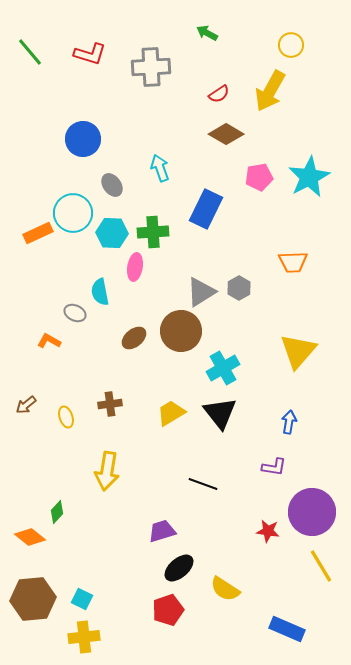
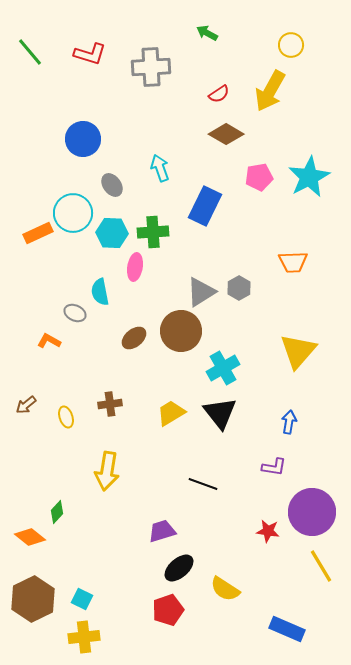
blue rectangle at (206, 209): moved 1 px left, 3 px up
brown hexagon at (33, 599): rotated 21 degrees counterclockwise
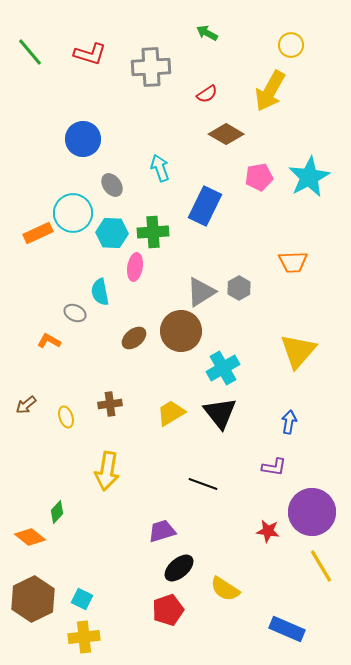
red semicircle at (219, 94): moved 12 px left
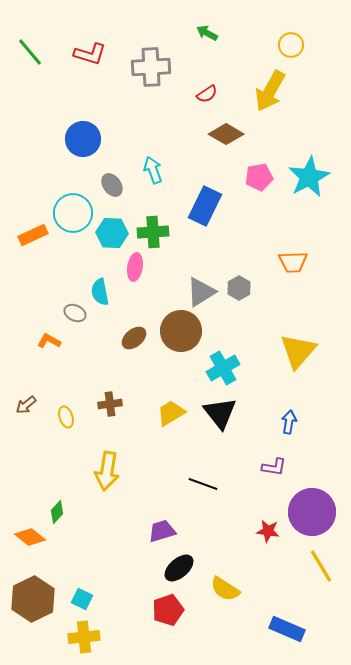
cyan arrow at (160, 168): moved 7 px left, 2 px down
orange rectangle at (38, 233): moved 5 px left, 2 px down
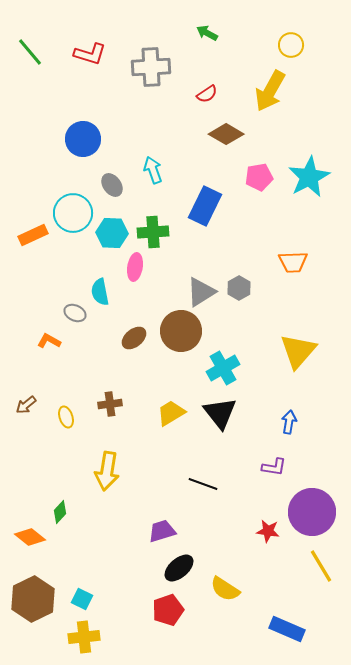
green diamond at (57, 512): moved 3 px right
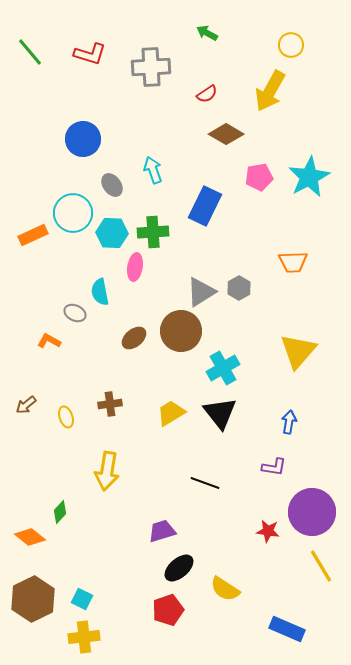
black line at (203, 484): moved 2 px right, 1 px up
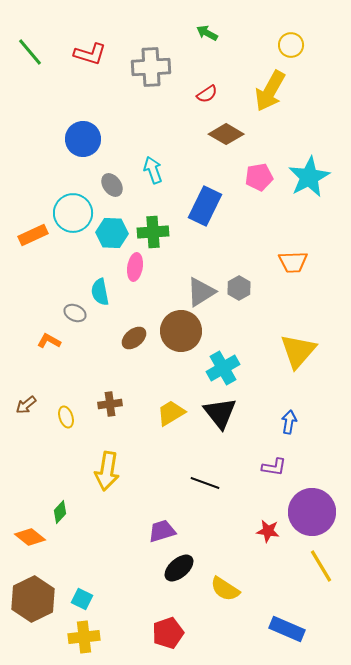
red pentagon at (168, 610): moved 23 px down
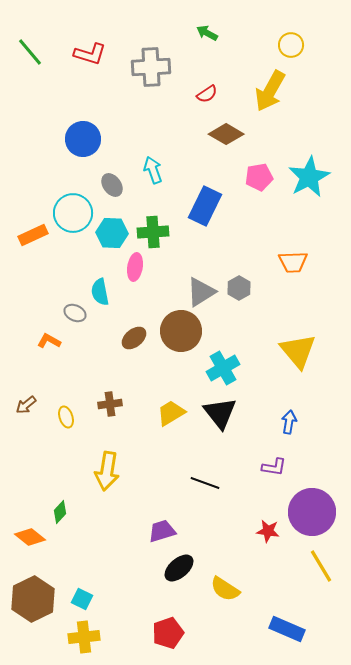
yellow triangle at (298, 351): rotated 21 degrees counterclockwise
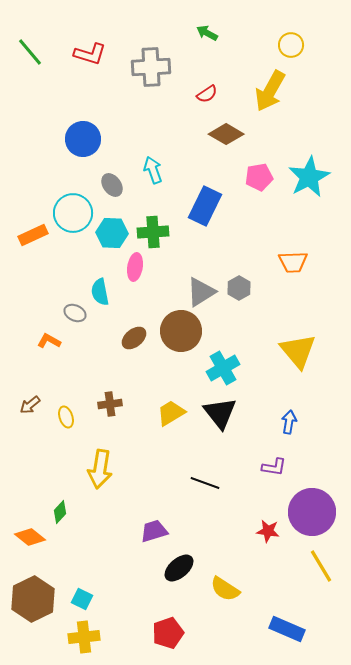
brown arrow at (26, 405): moved 4 px right
yellow arrow at (107, 471): moved 7 px left, 2 px up
purple trapezoid at (162, 531): moved 8 px left
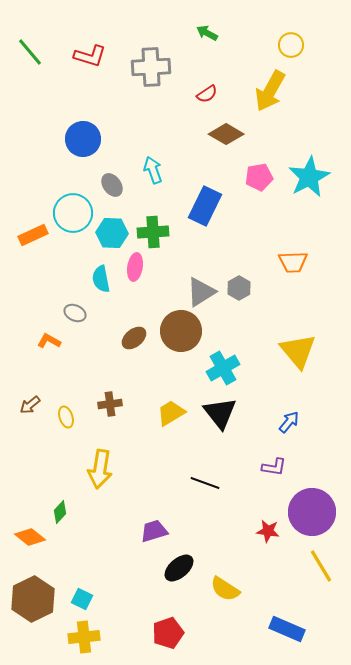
red L-shape at (90, 54): moved 2 px down
cyan semicircle at (100, 292): moved 1 px right, 13 px up
blue arrow at (289, 422): rotated 30 degrees clockwise
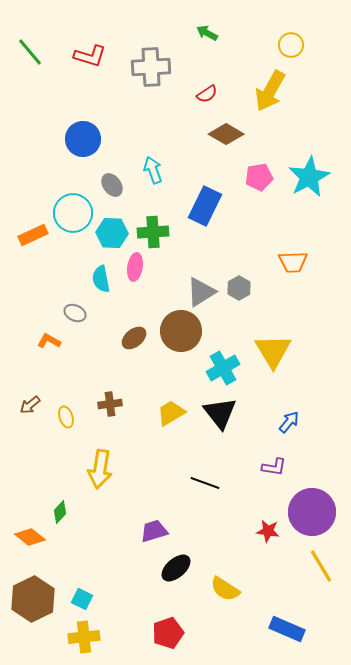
yellow triangle at (298, 351): moved 25 px left; rotated 9 degrees clockwise
black ellipse at (179, 568): moved 3 px left
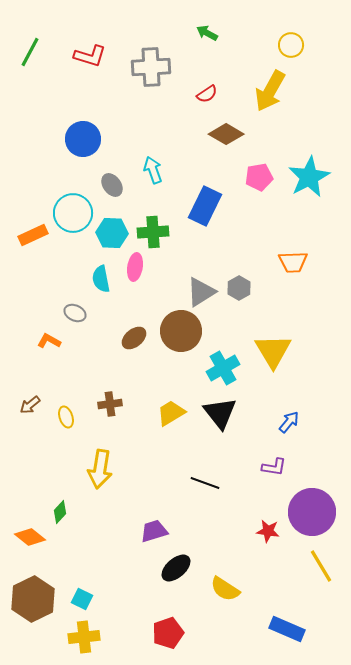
green line at (30, 52): rotated 68 degrees clockwise
